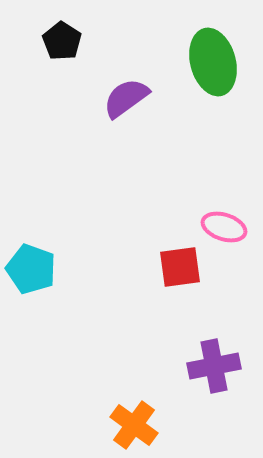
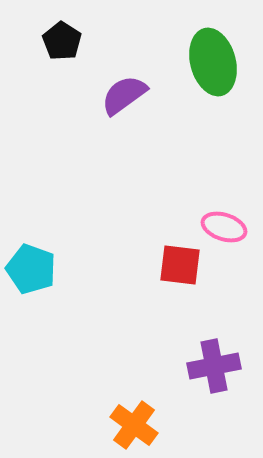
purple semicircle: moved 2 px left, 3 px up
red square: moved 2 px up; rotated 15 degrees clockwise
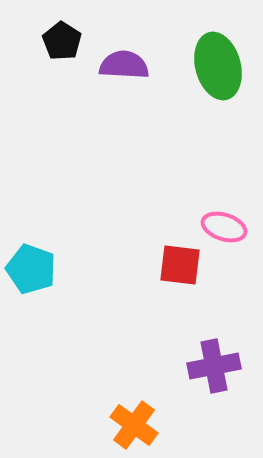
green ellipse: moved 5 px right, 4 px down
purple semicircle: moved 30 px up; rotated 39 degrees clockwise
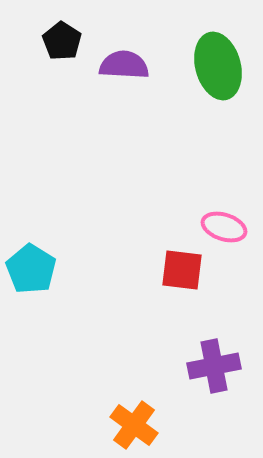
red square: moved 2 px right, 5 px down
cyan pentagon: rotated 12 degrees clockwise
